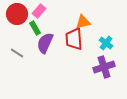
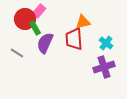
red circle: moved 8 px right, 5 px down
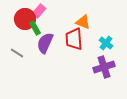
orange triangle: rotated 35 degrees clockwise
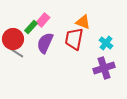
pink rectangle: moved 4 px right, 9 px down
red circle: moved 12 px left, 20 px down
green rectangle: moved 4 px left, 1 px up; rotated 72 degrees clockwise
red trapezoid: rotated 15 degrees clockwise
purple cross: moved 1 px down
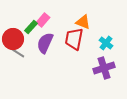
gray line: moved 1 px right
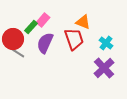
red trapezoid: rotated 150 degrees clockwise
purple cross: rotated 25 degrees counterclockwise
